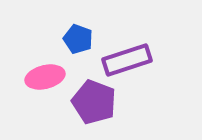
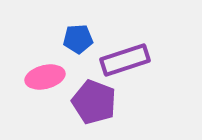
blue pentagon: rotated 24 degrees counterclockwise
purple rectangle: moved 2 px left
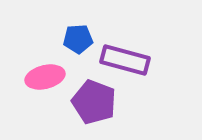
purple rectangle: rotated 33 degrees clockwise
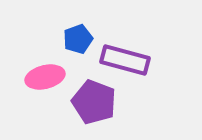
blue pentagon: rotated 16 degrees counterclockwise
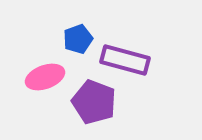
pink ellipse: rotated 6 degrees counterclockwise
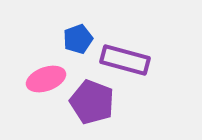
pink ellipse: moved 1 px right, 2 px down
purple pentagon: moved 2 px left
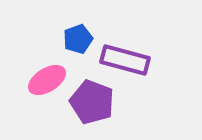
pink ellipse: moved 1 px right, 1 px down; rotated 12 degrees counterclockwise
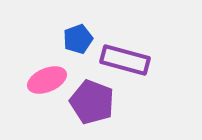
pink ellipse: rotated 9 degrees clockwise
